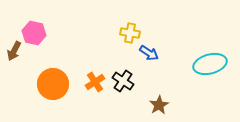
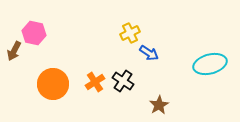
yellow cross: rotated 36 degrees counterclockwise
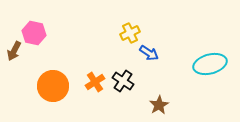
orange circle: moved 2 px down
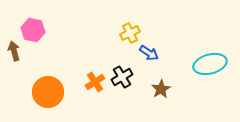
pink hexagon: moved 1 px left, 3 px up
brown arrow: rotated 138 degrees clockwise
black cross: moved 1 px left, 4 px up; rotated 25 degrees clockwise
orange circle: moved 5 px left, 6 px down
brown star: moved 2 px right, 16 px up
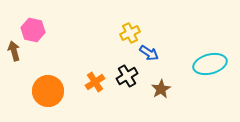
black cross: moved 5 px right, 1 px up
orange circle: moved 1 px up
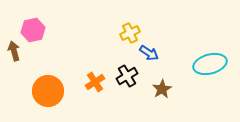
pink hexagon: rotated 25 degrees counterclockwise
brown star: moved 1 px right
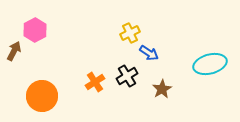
pink hexagon: moved 2 px right; rotated 15 degrees counterclockwise
brown arrow: rotated 42 degrees clockwise
orange circle: moved 6 px left, 5 px down
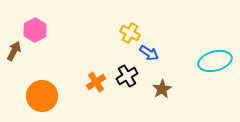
yellow cross: rotated 36 degrees counterclockwise
cyan ellipse: moved 5 px right, 3 px up
orange cross: moved 1 px right
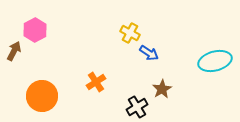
black cross: moved 10 px right, 31 px down
